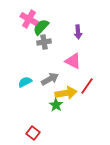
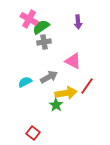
green semicircle: rotated 12 degrees clockwise
purple arrow: moved 10 px up
gray arrow: moved 1 px left, 2 px up
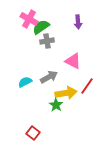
gray cross: moved 3 px right, 1 px up
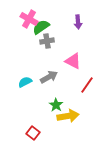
red line: moved 1 px up
yellow arrow: moved 2 px right, 23 px down
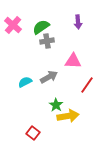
pink cross: moved 16 px left, 6 px down; rotated 12 degrees clockwise
pink triangle: rotated 24 degrees counterclockwise
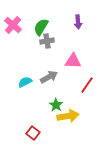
green semicircle: rotated 24 degrees counterclockwise
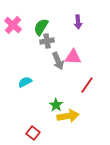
pink triangle: moved 4 px up
gray arrow: moved 9 px right, 16 px up; rotated 96 degrees clockwise
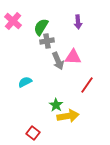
pink cross: moved 4 px up
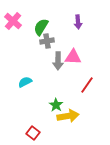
gray arrow: rotated 24 degrees clockwise
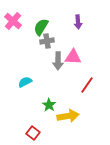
green star: moved 7 px left
